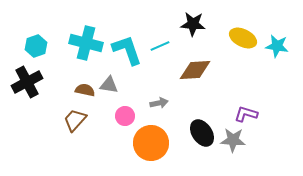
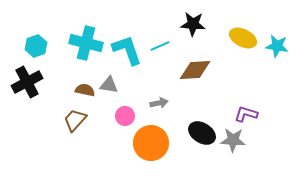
black ellipse: rotated 24 degrees counterclockwise
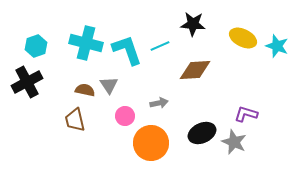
cyan star: rotated 10 degrees clockwise
gray triangle: rotated 48 degrees clockwise
brown trapezoid: rotated 55 degrees counterclockwise
black ellipse: rotated 56 degrees counterclockwise
gray star: moved 1 px right, 2 px down; rotated 20 degrees clockwise
